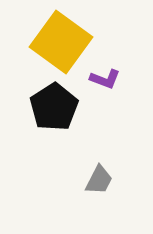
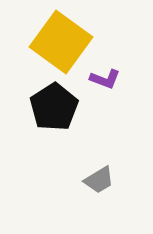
gray trapezoid: rotated 32 degrees clockwise
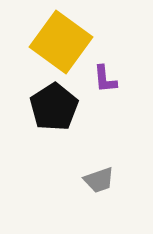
purple L-shape: rotated 64 degrees clockwise
gray trapezoid: rotated 12 degrees clockwise
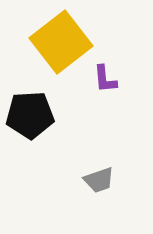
yellow square: rotated 16 degrees clockwise
black pentagon: moved 24 px left, 8 px down; rotated 30 degrees clockwise
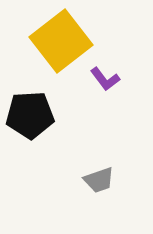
yellow square: moved 1 px up
purple L-shape: rotated 32 degrees counterclockwise
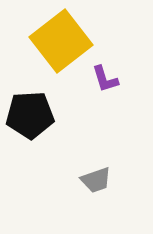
purple L-shape: rotated 20 degrees clockwise
gray trapezoid: moved 3 px left
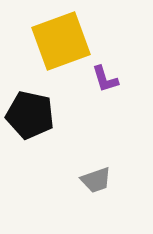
yellow square: rotated 18 degrees clockwise
black pentagon: rotated 15 degrees clockwise
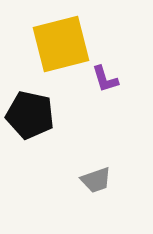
yellow square: moved 3 px down; rotated 6 degrees clockwise
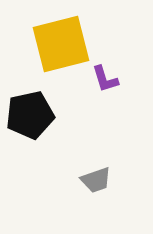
black pentagon: rotated 24 degrees counterclockwise
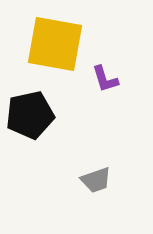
yellow square: moved 6 px left; rotated 24 degrees clockwise
